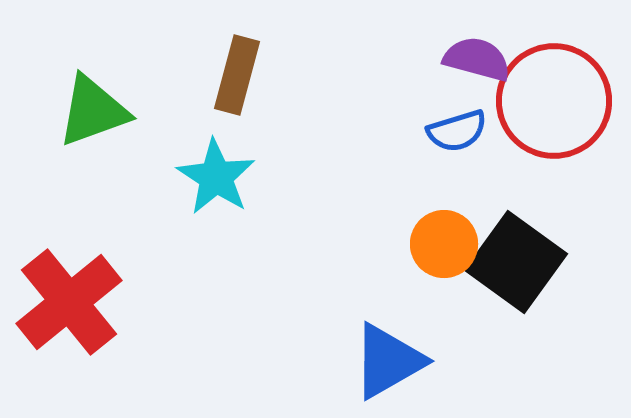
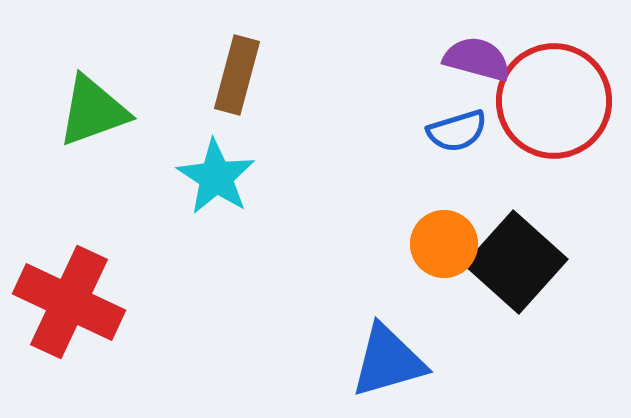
black square: rotated 6 degrees clockwise
red cross: rotated 26 degrees counterclockwise
blue triangle: rotated 14 degrees clockwise
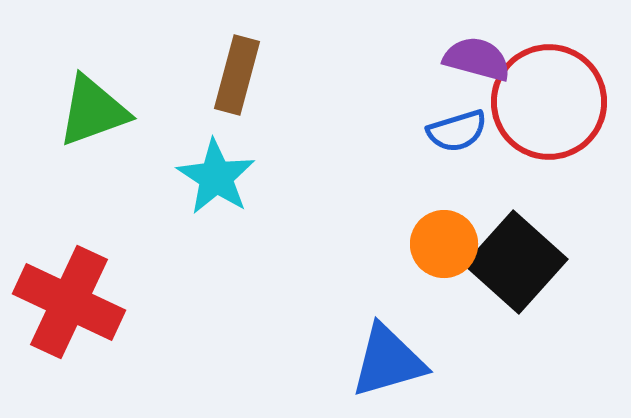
red circle: moved 5 px left, 1 px down
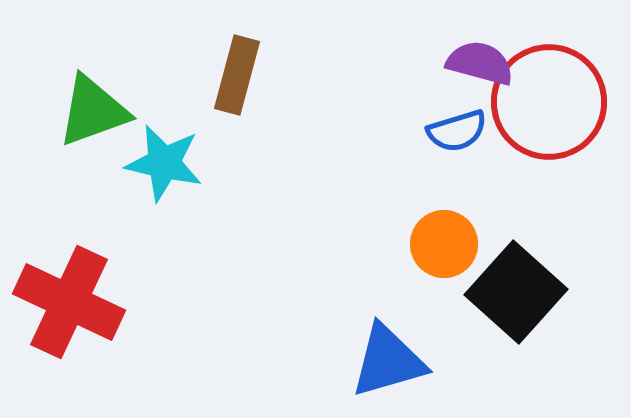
purple semicircle: moved 3 px right, 4 px down
cyan star: moved 52 px left, 14 px up; rotated 20 degrees counterclockwise
black square: moved 30 px down
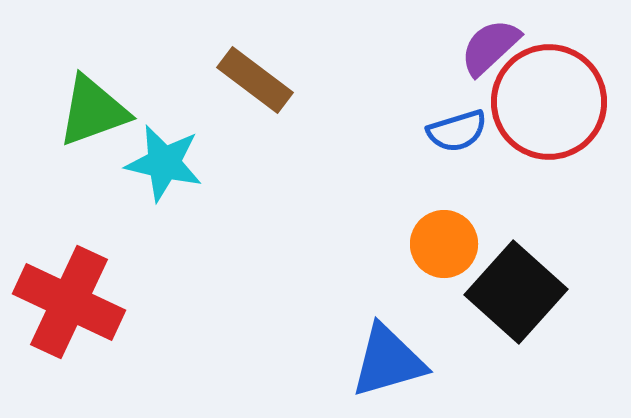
purple semicircle: moved 10 px right, 16 px up; rotated 58 degrees counterclockwise
brown rectangle: moved 18 px right, 5 px down; rotated 68 degrees counterclockwise
